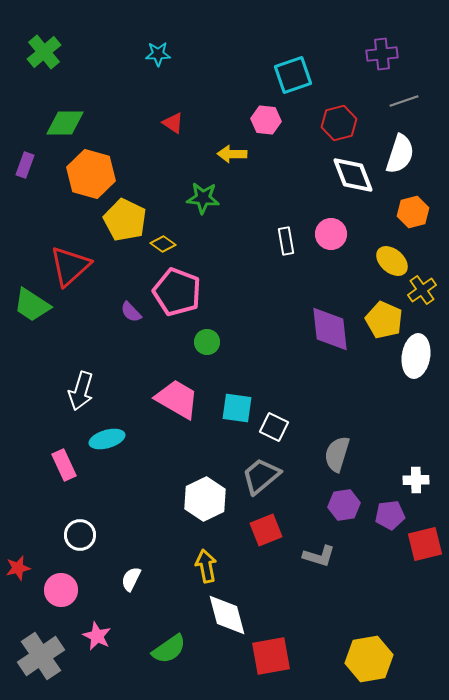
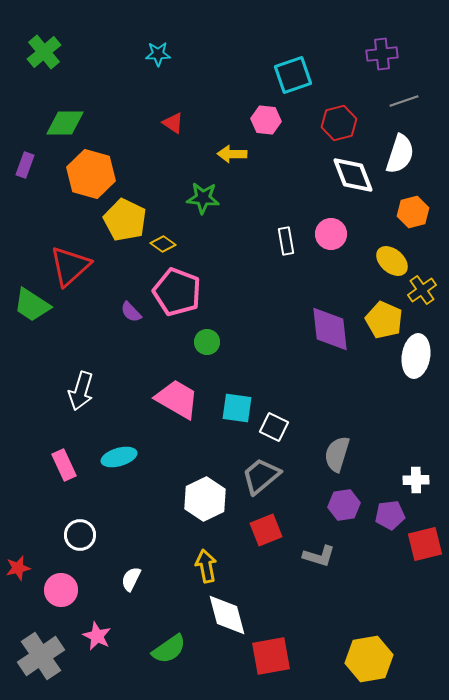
cyan ellipse at (107, 439): moved 12 px right, 18 px down
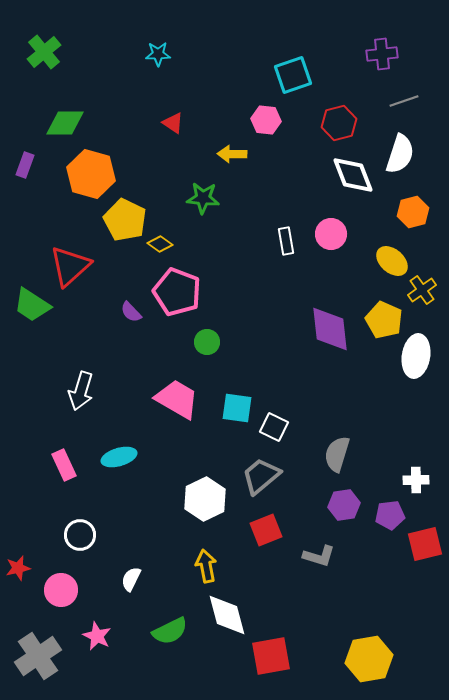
yellow diamond at (163, 244): moved 3 px left
green semicircle at (169, 649): moved 1 px right, 18 px up; rotated 9 degrees clockwise
gray cross at (41, 656): moved 3 px left
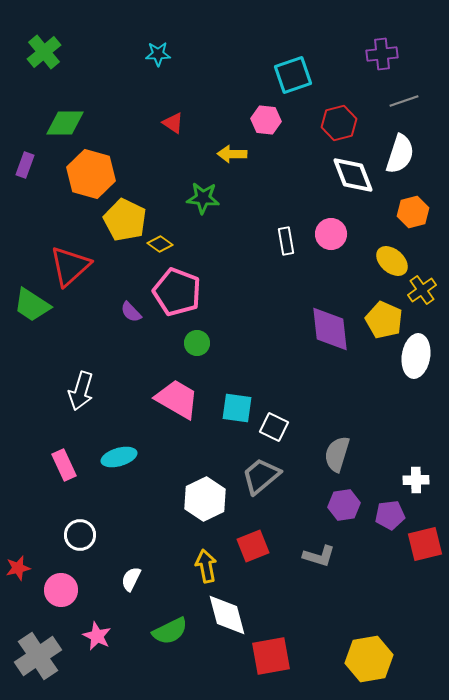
green circle at (207, 342): moved 10 px left, 1 px down
red square at (266, 530): moved 13 px left, 16 px down
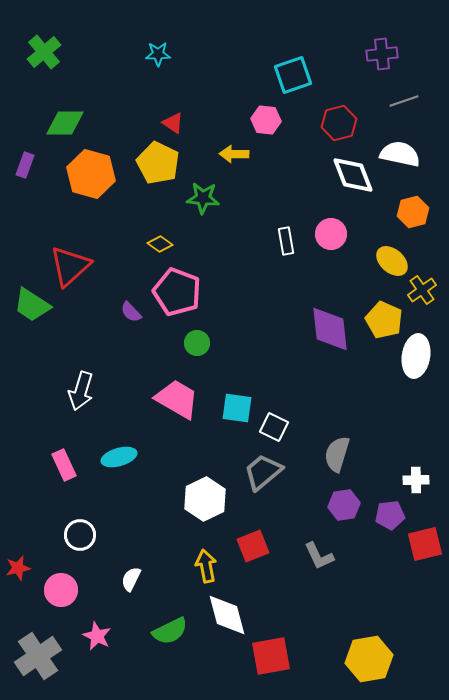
yellow arrow at (232, 154): moved 2 px right
white semicircle at (400, 154): rotated 96 degrees counterclockwise
yellow pentagon at (125, 220): moved 33 px right, 57 px up
gray trapezoid at (261, 476): moved 2 px right, 4 px up
gray L-shape at (319, 556): rotated 48 degrees clockwise
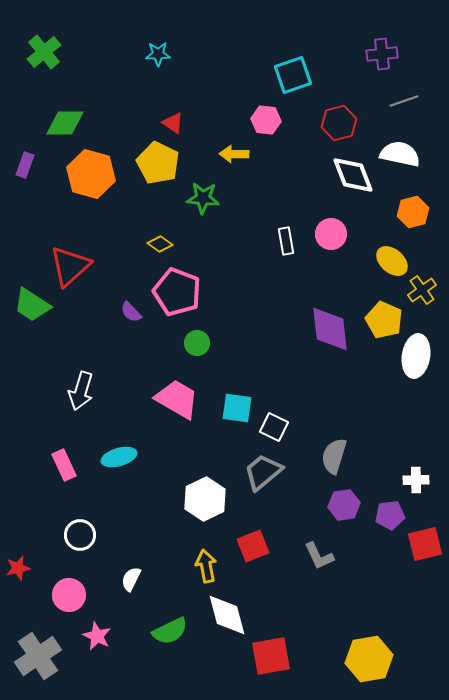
gray semicircle at (337, 454): moved 3 px left, 2 px down
pink circle at (61, 590): moved 8 px right, 5 px down
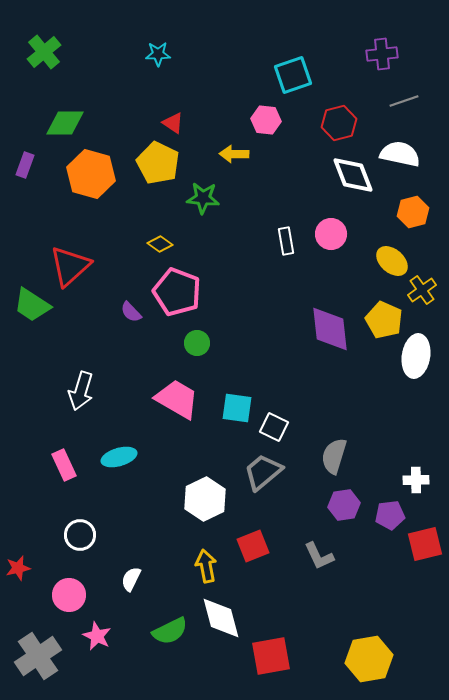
white diamond at (227, 615): moved 6 px left, 3 px down
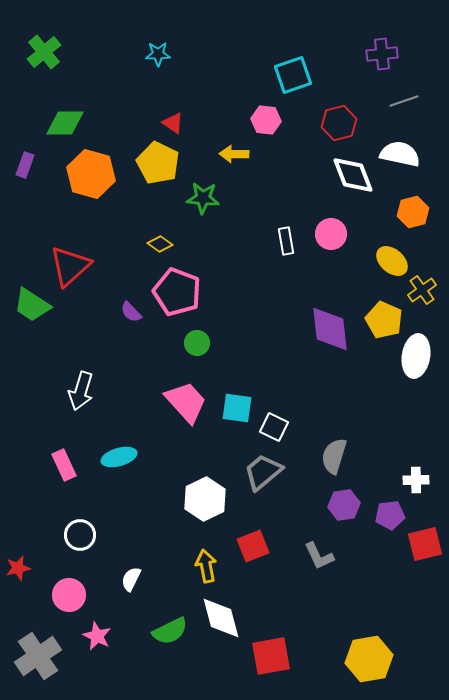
pink trapezoid at (177, 399): moved 9 px right, 3 px down; rotated 18 degrees clockwise
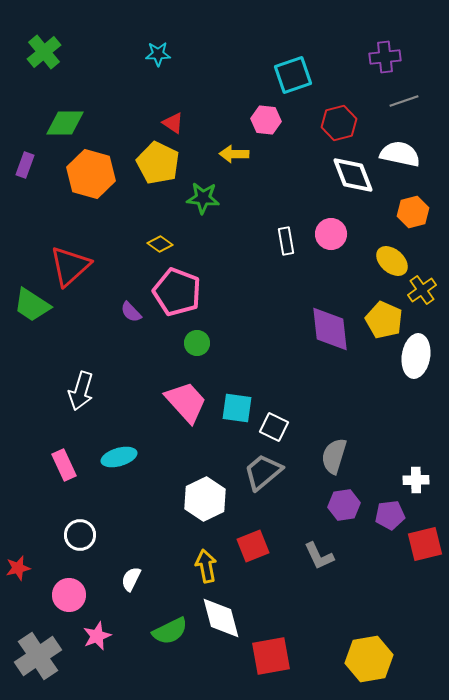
purple cross at (382, 54): moved 3 px right, 3 px down
pink star at (97, 636): rotated 24 degrees clockwise
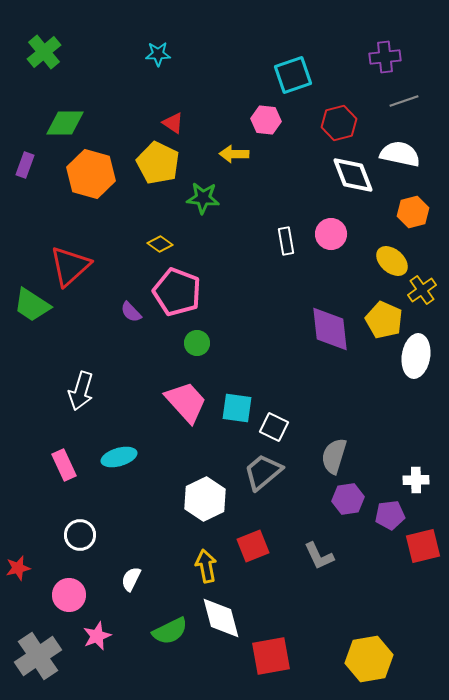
purple hexagon at (344, 505): moved 4 px right, 6 px up
red square at (425, 544): moved 2 px left, 2 px down
